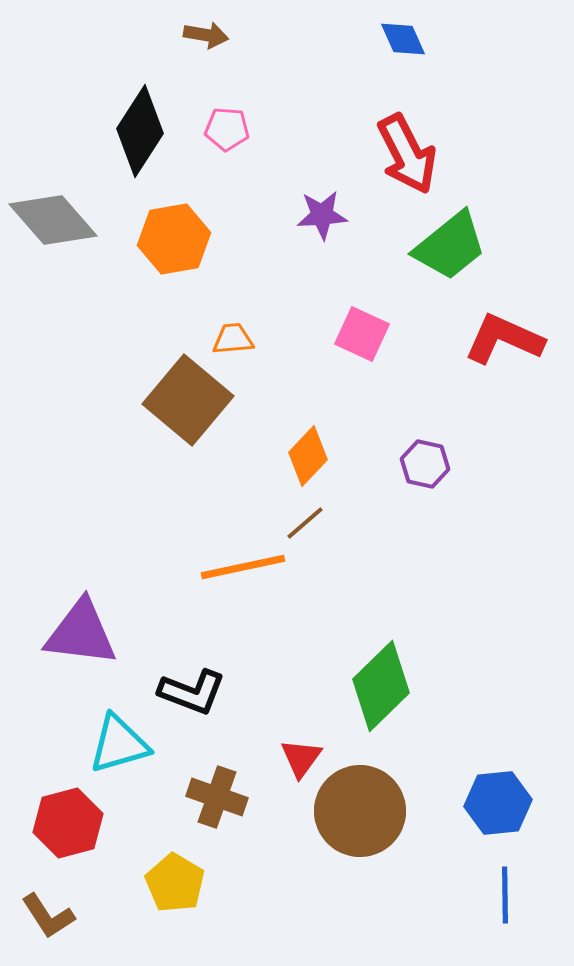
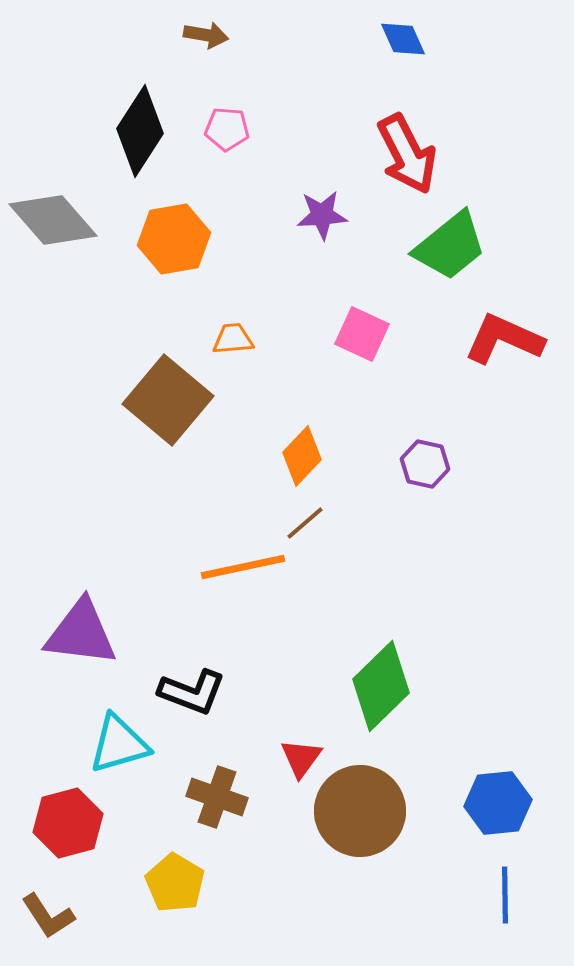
brown square: moved 20 px left
orange diamond: moved 6 px left
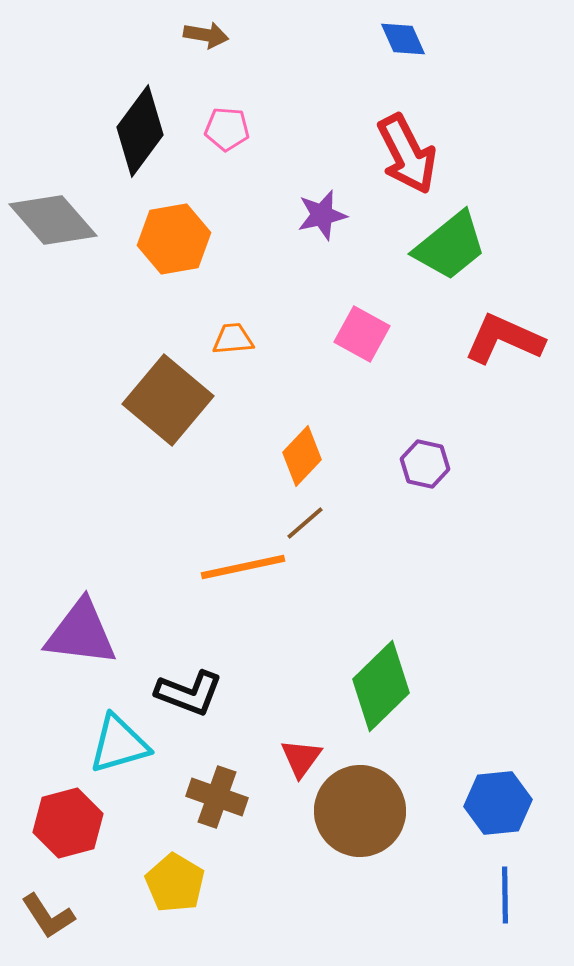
black diamond: rotated 4 degrees clockwise
purple star: rotated 9 degrees counterclockwise
pink square: rotated 4 degrees clockwise
black L-shape: moved 3 px left, 1 px down
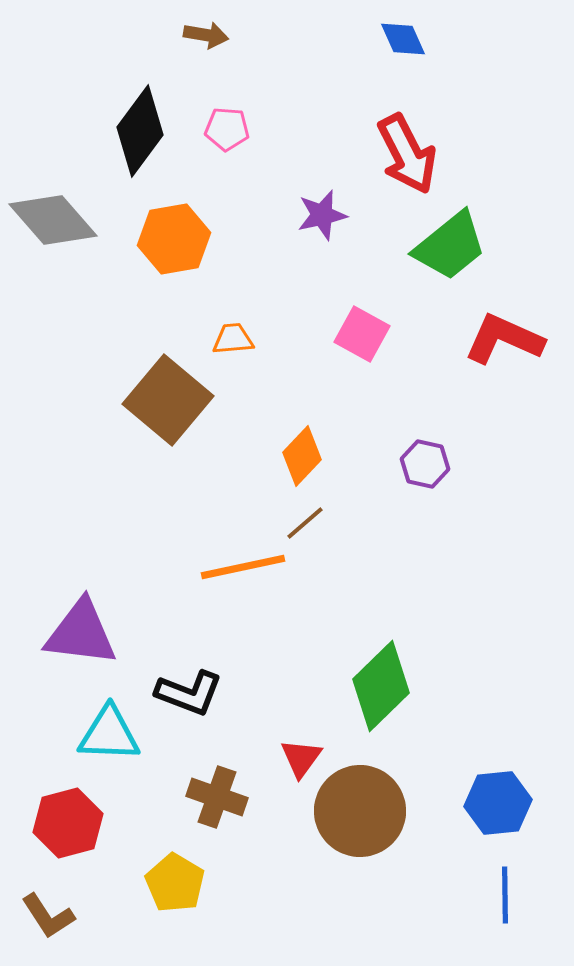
cyan triangle: moved 10 px left, 10 px up; rotated 18 degrees clockwise
